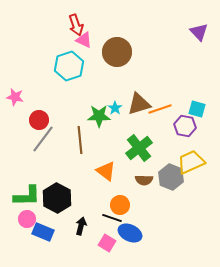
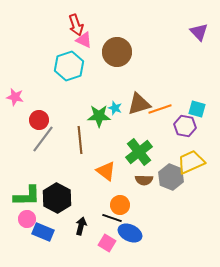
cyan star: rotated 16 degrees counterclockwise
green cross: moved 4 px down
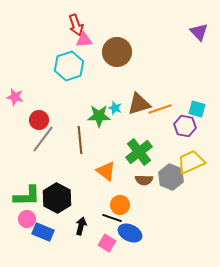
pink triangle: rotated 30 degrees counterclockwise
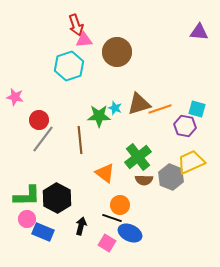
purple triangle: rotated 42 degrees counterclockwise
green cross: moved 1 px left, 5 px down
orange triangle: moved 1 px left, 2 px down
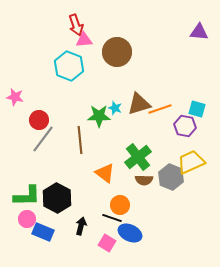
cyan hexagon: rotated 20 degrees counterclockwise
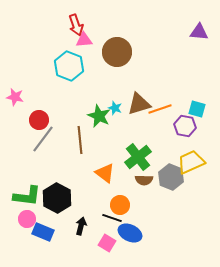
green star: rotated 25 degrees clockwise
green L-shape: rotated 8 degrees clockwise
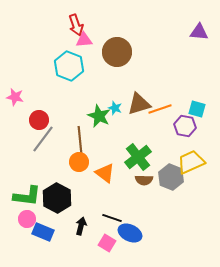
orange circle: moved 41 px left, 43 px up
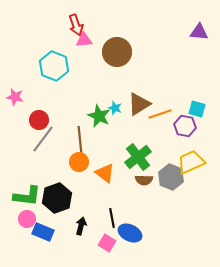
cyan hexagon: moved 15 px left
brown triangle: rotated 15 degrees counterclockwise
orange line: moved 5 px down
black hexagon: rotated 12 degrees clockwise
black line: rotated 60 degrees clockwise
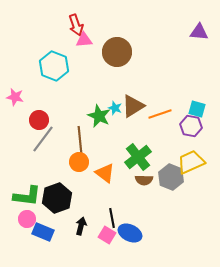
brown triangle: moved 6 px left, 2 px down
purple hexagon: moved 6 px right
pink square: moved 8 px up
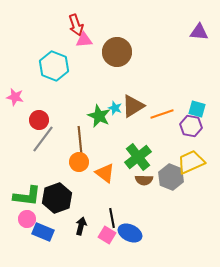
orange line: moved 2 px right
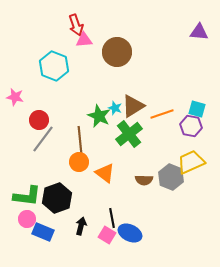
green cross: moved 9 px left, 23 px up
